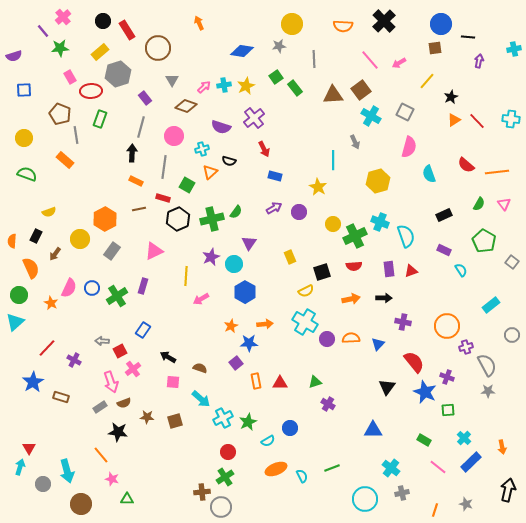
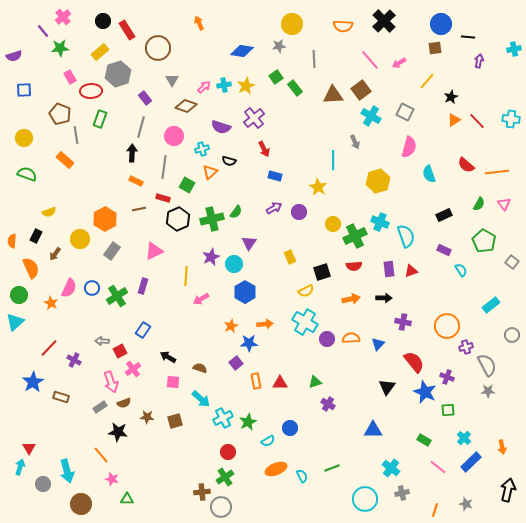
red line at (47, 348): moved 2 px right
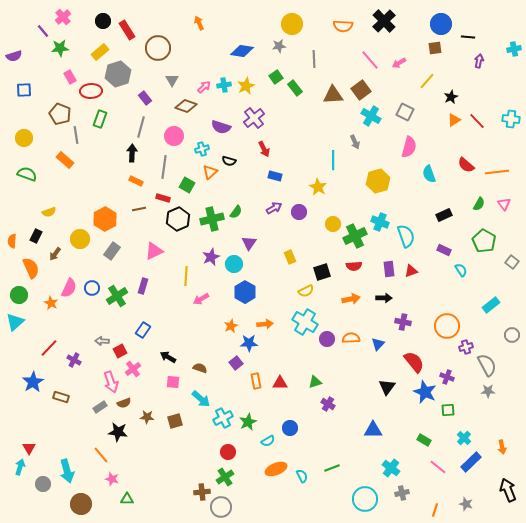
black arrow at (508, 490): rotated 35 degrees counterclockwise
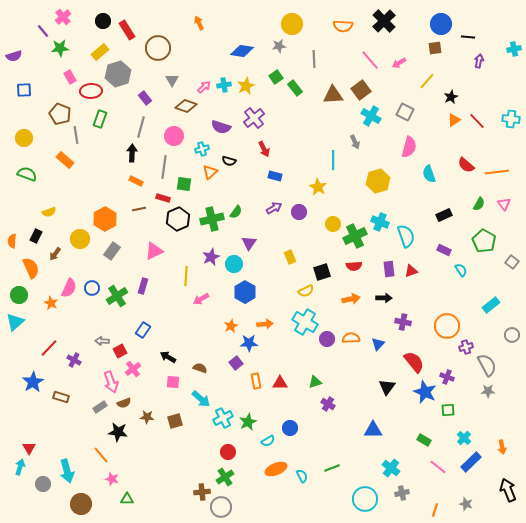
green square at (187, 185): moved 3 px left, 1 px up; rotated 21 degrees counterclockwise
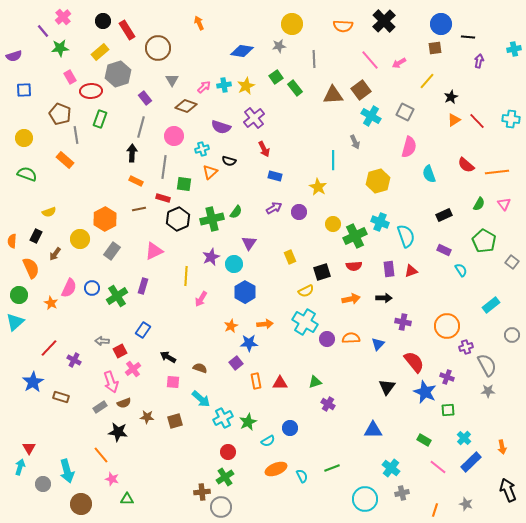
pink arrow at (201, 299): rotated 28 degrees counterclockwise
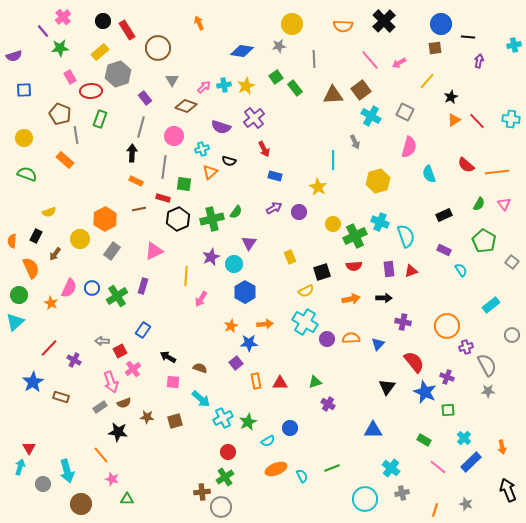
cyan cross at (514, 49): moved 4 px up
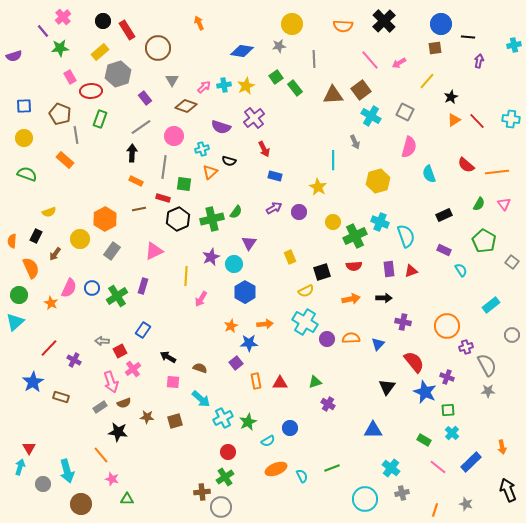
blue square at (24, 90): moved 16 px down
gray line at (141, 127): rotated 40 degrees clockwise
yellow circle at (333, 224): moved 2 px up
cyan cross at (464, 438): moved 12 px left, 5 px up
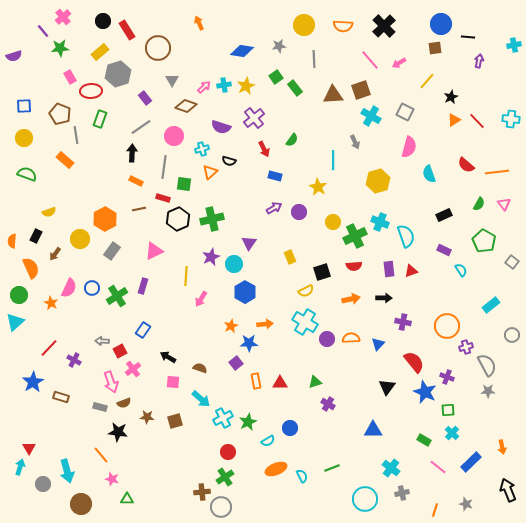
black cross at (384, 21): moved 5 px down
yellow circle at (292, 24): moved 12 px right, 1 px down
brown square at (361, 90): rotated 18 degrees clockwise
green semicircle at (236, 212): moved 56 px right, 72 px up
gray rectangle at (100, 407): rotated 48 degrees clockwise
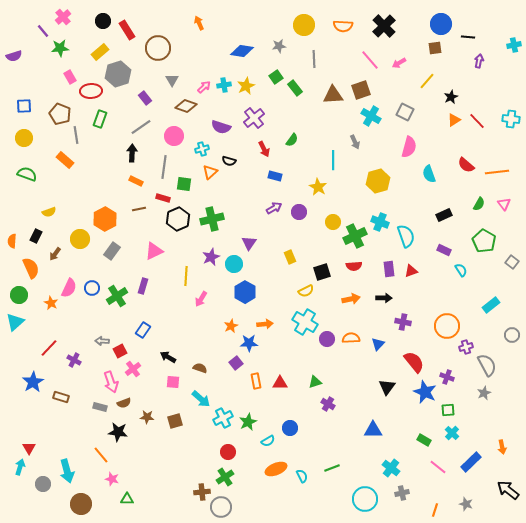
gray star at (488, 391): moved 4 px left, 2 px down; rotated 24 degrees counterclockwise
black arrow at (508, 490): rotated 30 degrees counterclockwise
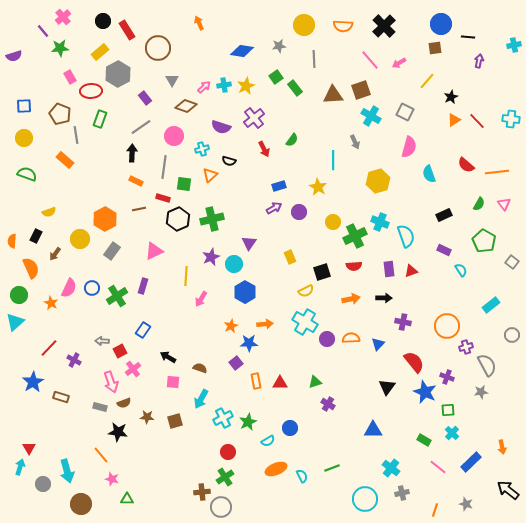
gray hexagon at (118, 74): rotated 10 degrees counterclockwise
orange triangle at (210, 172): moved 3 px down
blue rectangle at (275, 176): moved 4 px right, 10 px down; rotated 32 degrees counterclockwise
gray star at (484, 393): moved 3 px left, 1 px up; rotated 16 degrees clockwise
cyan arrow at (201, 399): rotated 78 degrees clockwise
